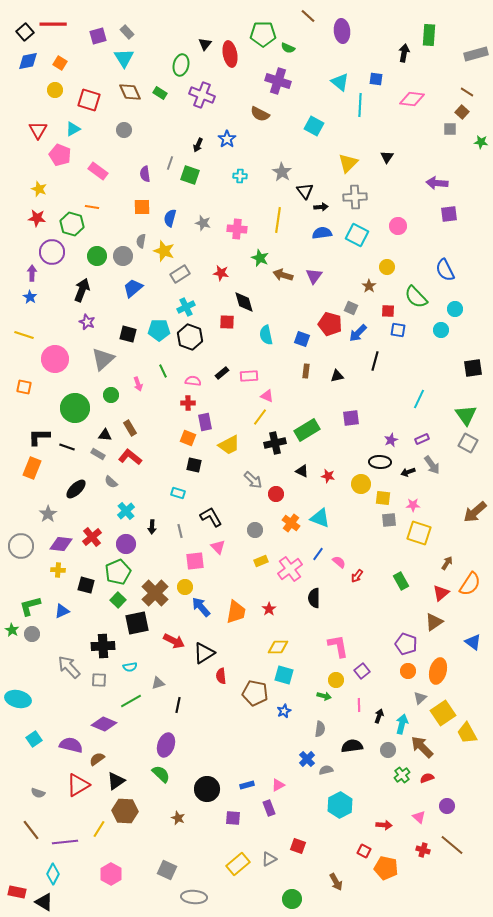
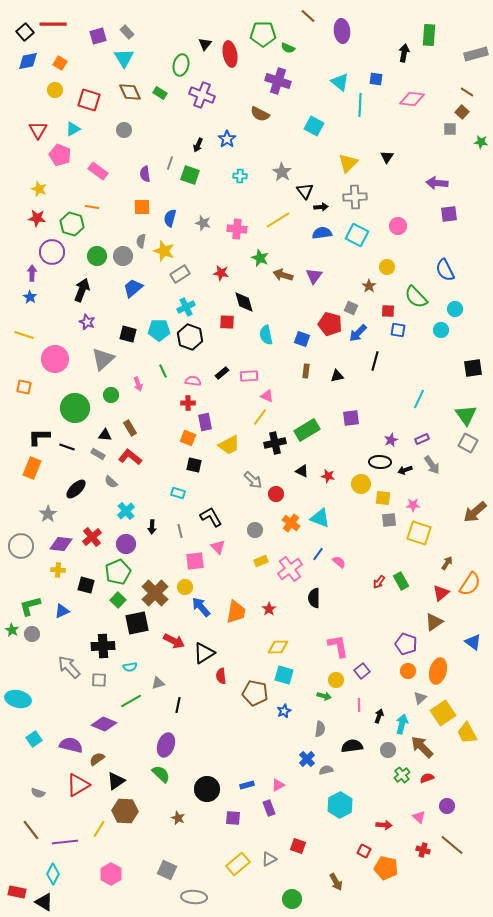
yellow line at (278, 220): rotated 50 degrees clockwise
black arrow at (408, 472): moved 3 px left, 2 px up
red arrow at (357, 576): moved 22 px right, 6 px down
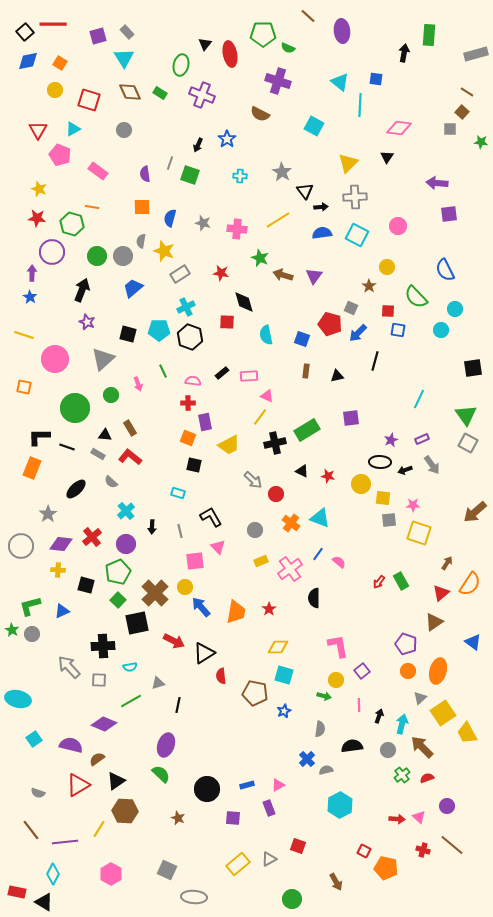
pink diamond at (412, 99): moved 13 px left, 29 px down
red arrow at (384, 825): moved 13 px right, 6 px up
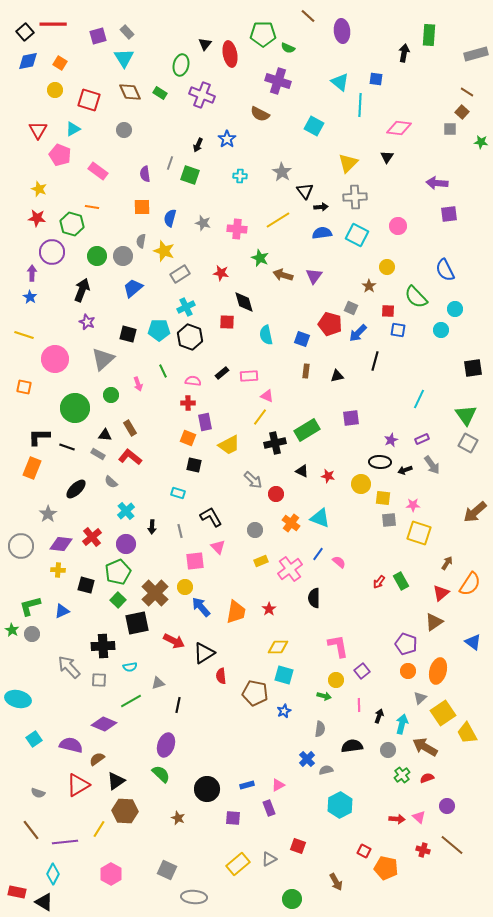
brown arrow at (422, 747): moved 3 px right; rotated 15 degrees counterclockwise
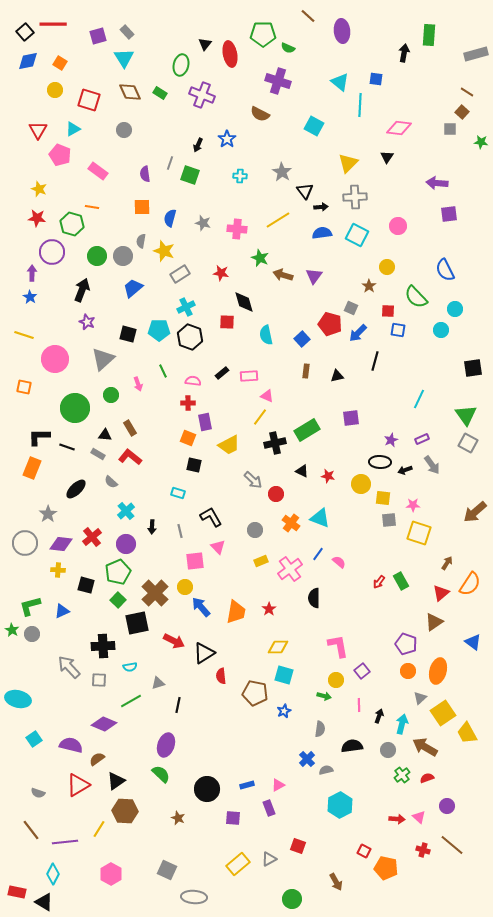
blue square at (302, 339): rotated 28 degrees clockwise
gray circle at (21, 546): moved 4 px right, 3 px up
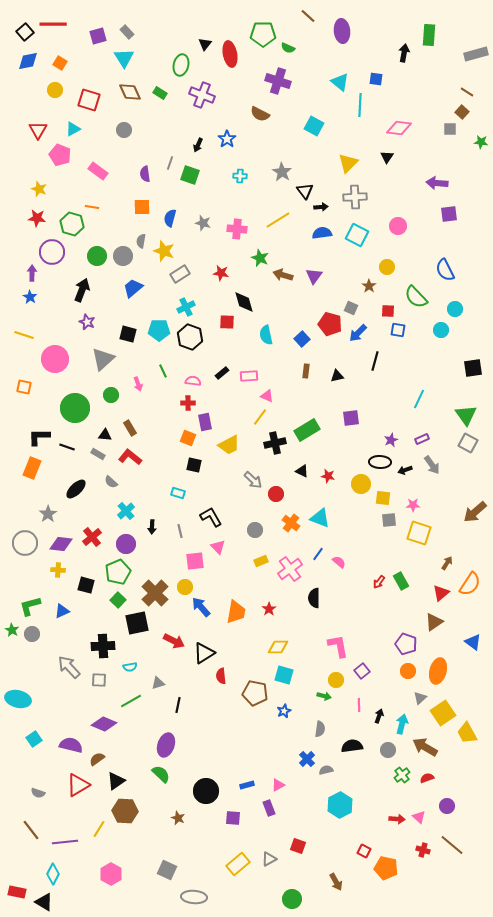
black circle at (207, 789): moved 1 px left, 2 px down
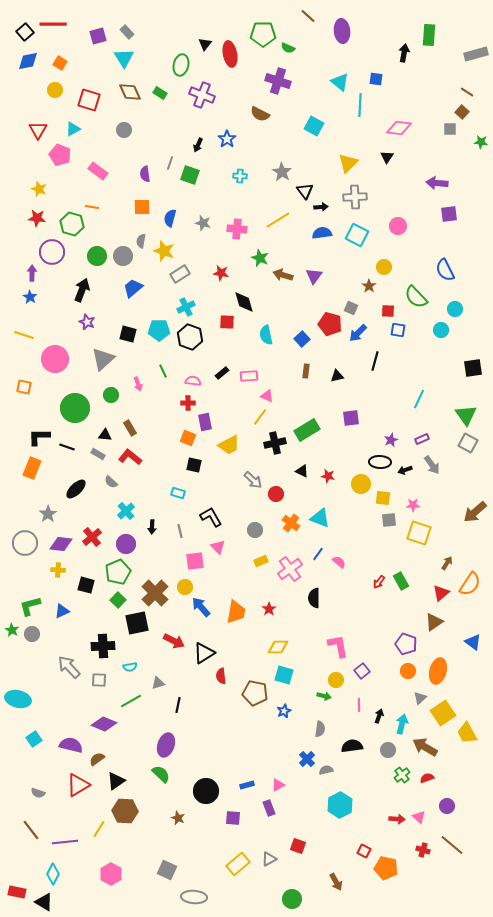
yellow circle at (387, 267): moved 3 px left
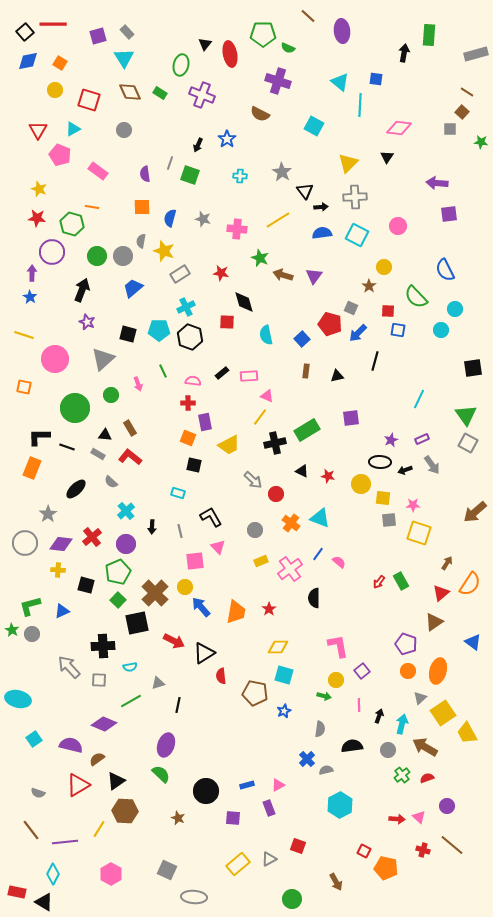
gray star at (203, 223): moved 4 px up
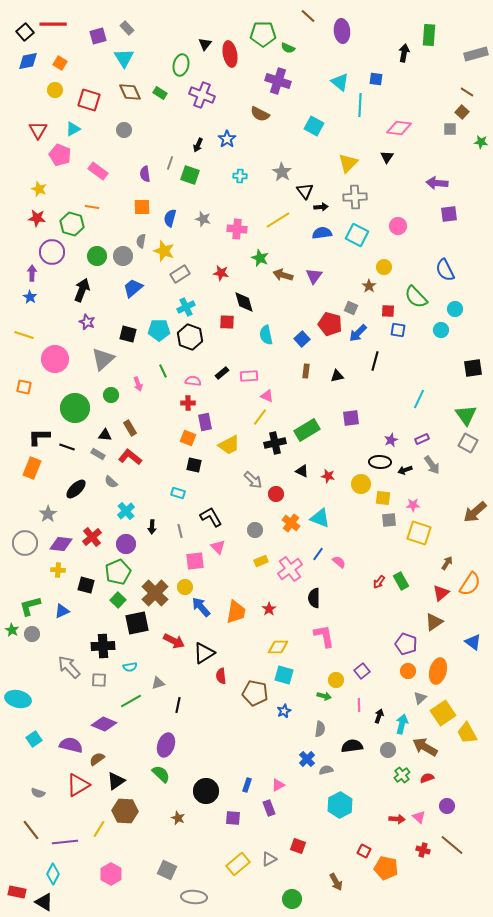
gray rectangle at (127, 32): moved 4 px up
pink L-shape at (338, 646): moved 14 px left, 10 px up
blue rectangle at (247, 785): rotated 56 degrees counterclockwise
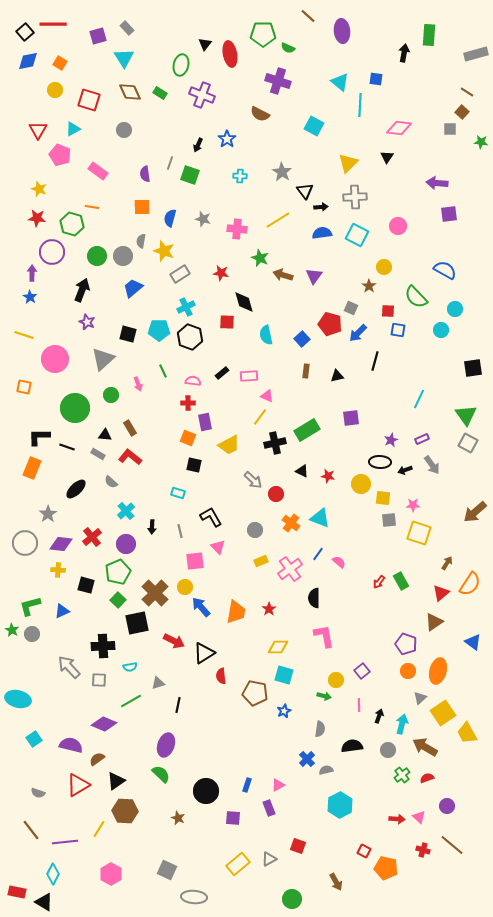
blue semicircle at (445, 270): rotated 145 degrees clockwise
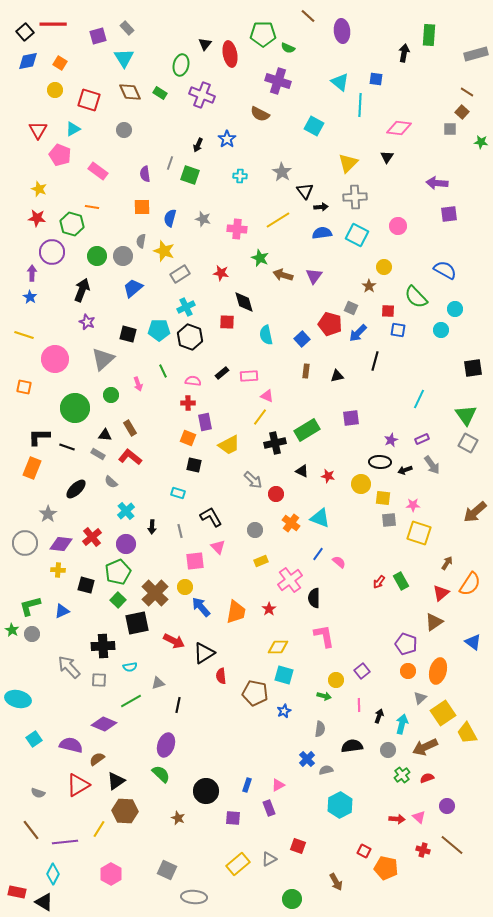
pink cross at (290, 569): moved 11 px down
brown arrow at (425, 747): rotated 55 degrees counterclockwise
